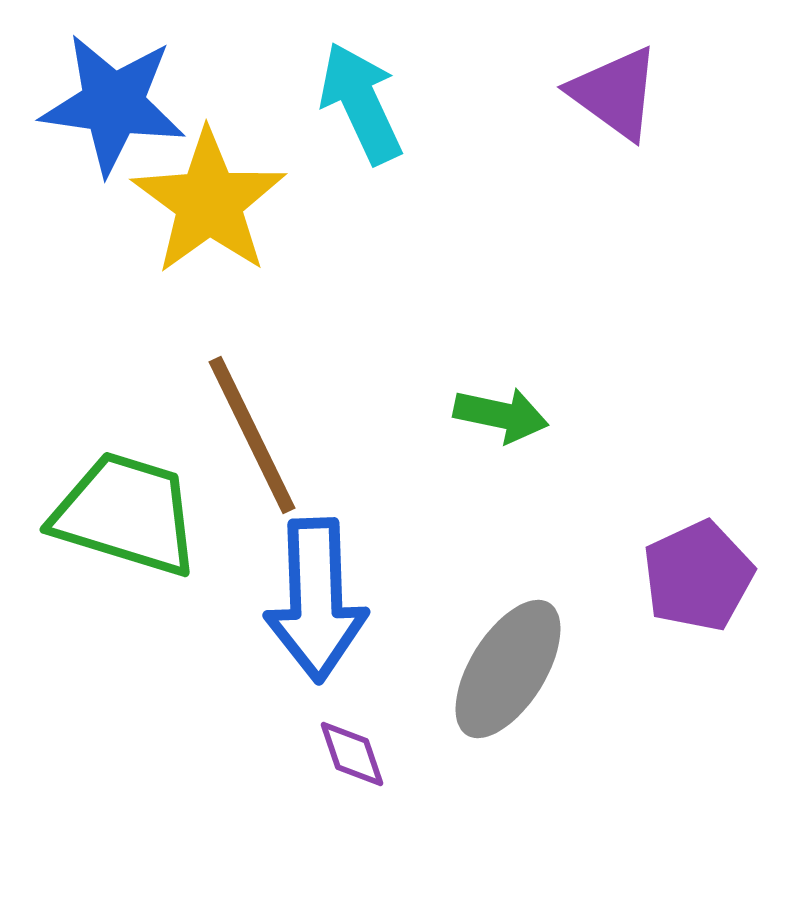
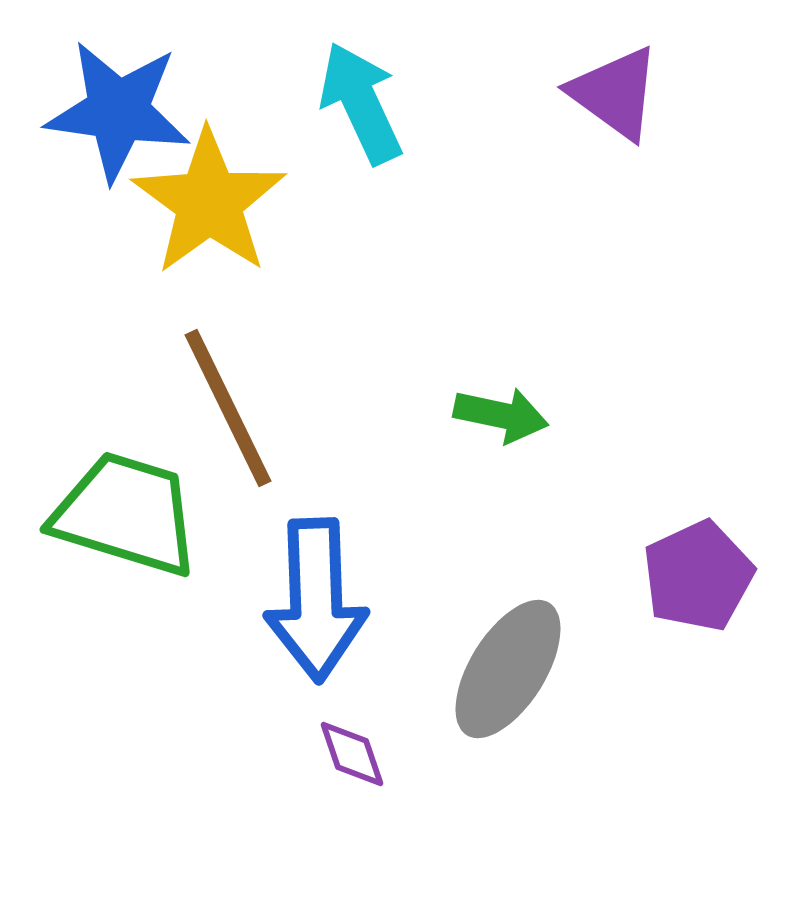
blue star: moved 5 px right, 7 px down
brown line: moved 24 px left, 27 px up
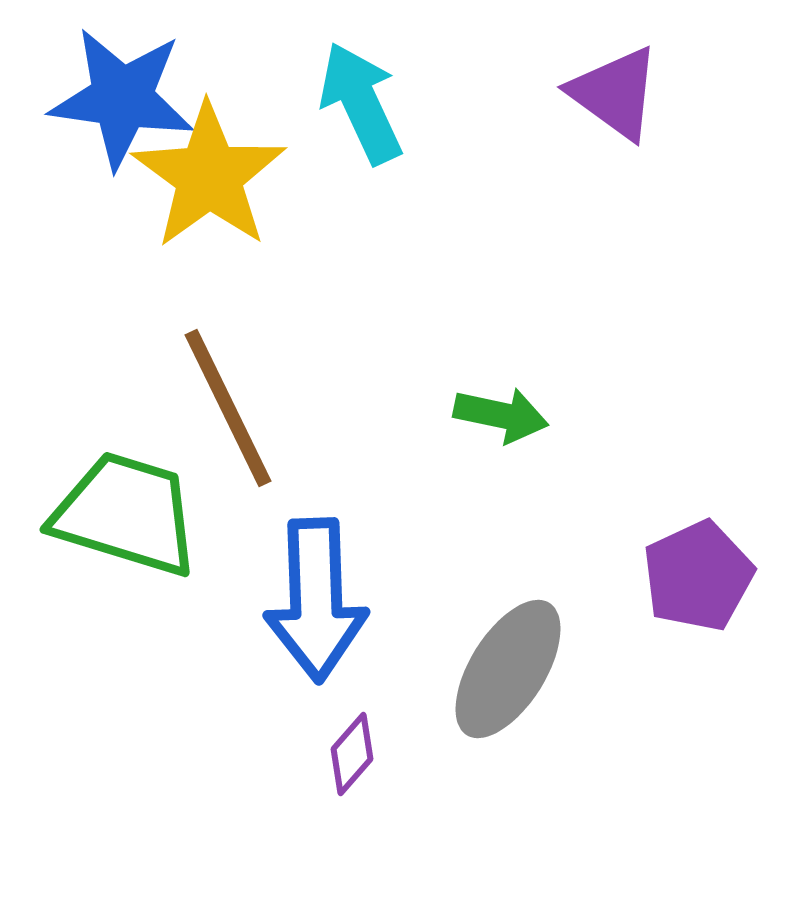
blue star: moved 4 px right, 13 px up
yellow star: moved 26 px up
purple diamond: rotated 60 degrees clockwise
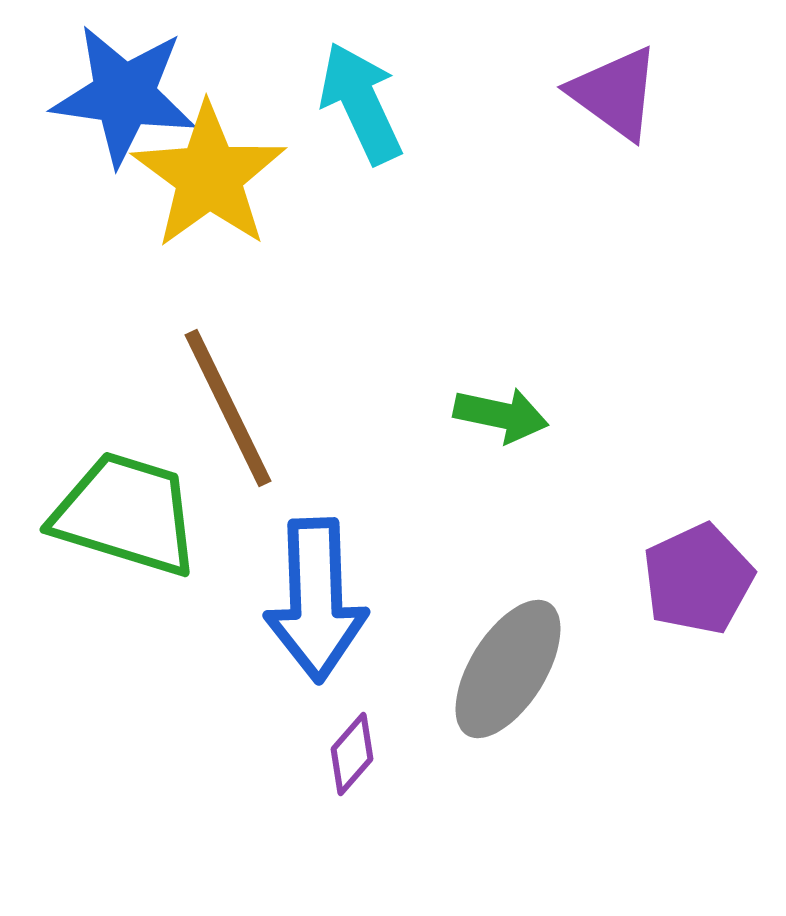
blue star: moved 2 px right, 3 px up
purple pentagon: moved 3 px down
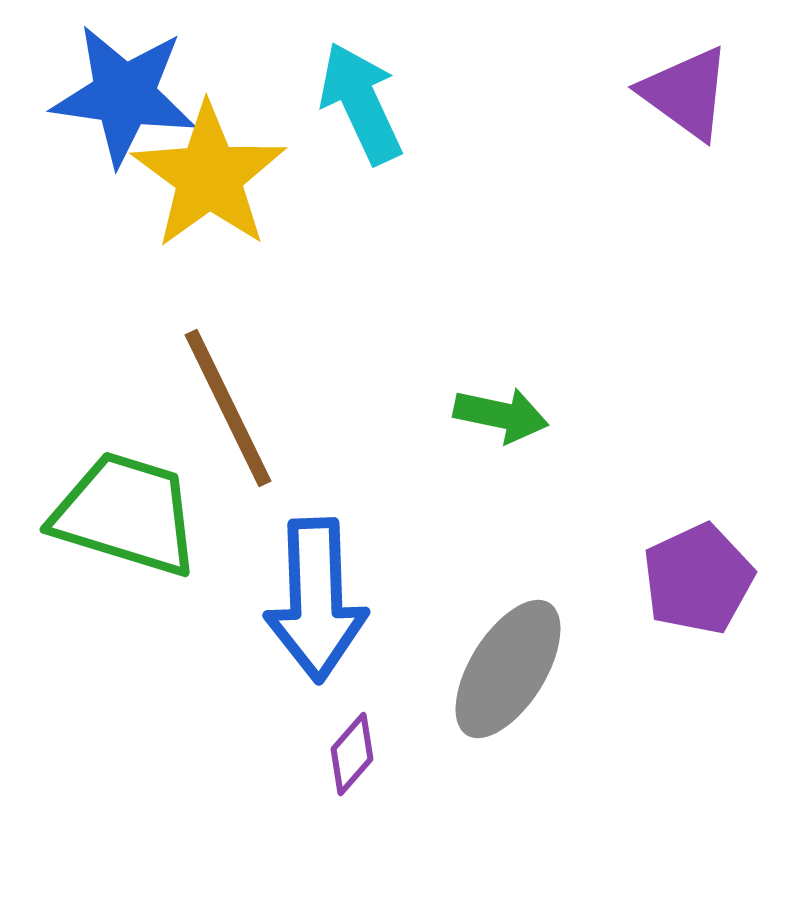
purple triangle: moved 71 px right
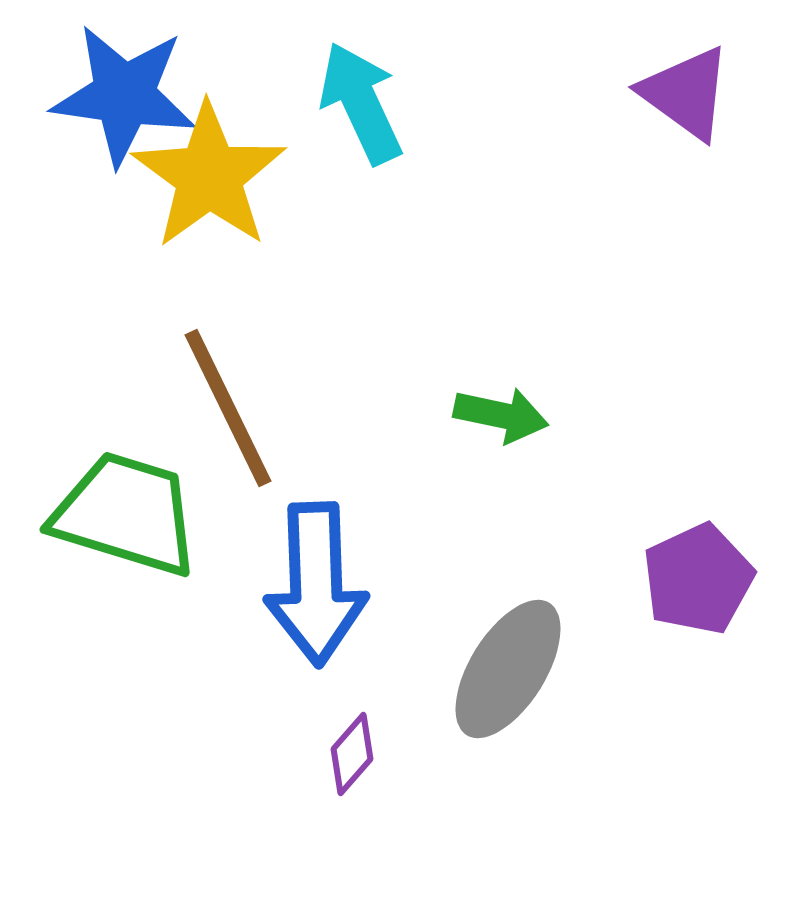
blue arrow: moved 16 px up
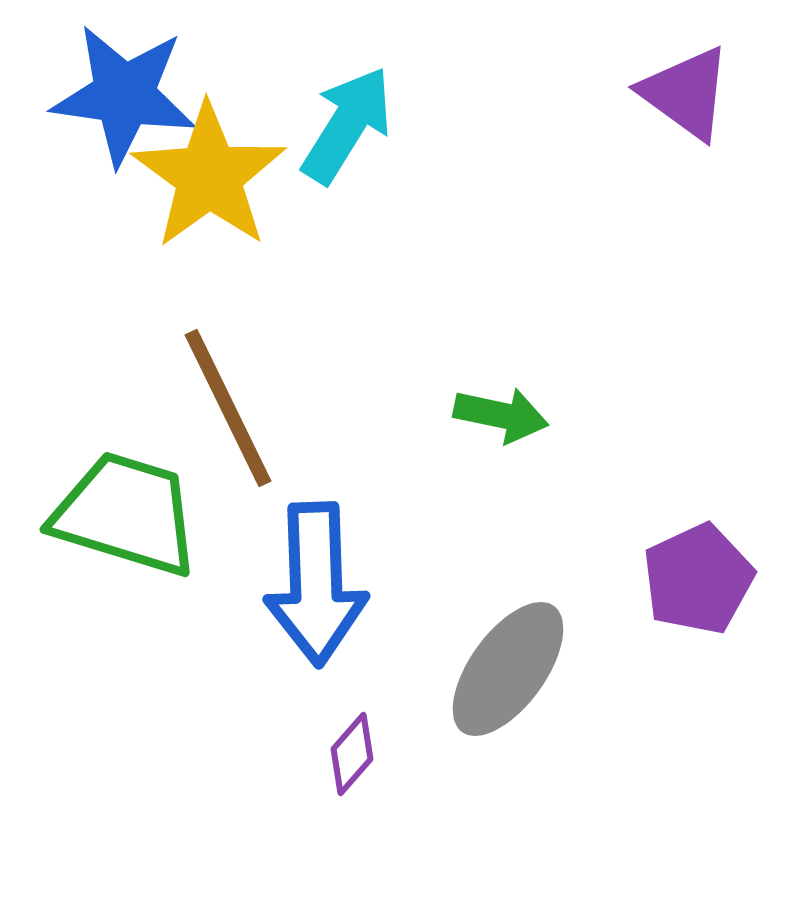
cyan arrow: moved 14 px left, 22 px down; rotated 57 degrees clockwise
gray ellipse: rotated 4 degrees clockwise
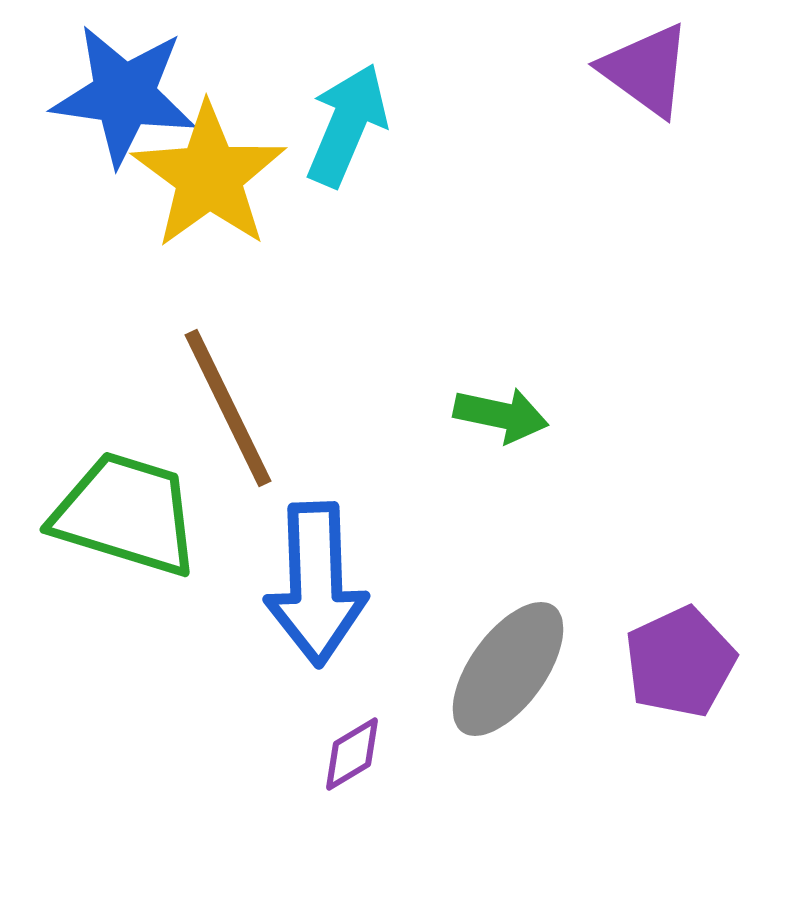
purple triangle: moved 40 px left, 23 px up
cyan arrow: rotated 9 degrees counterclockwise
purple pentagon: moved 18 px left, 83 px down
purple diamond: rotated 18 degrees clockwise
